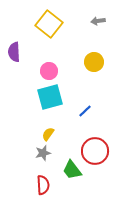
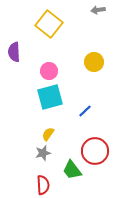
gray arrow: moved 11 px up
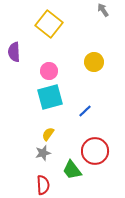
gray arrow: moved 5 px right; rotated 64 degrees clockwise
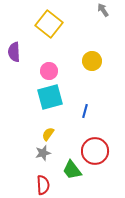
yellow circle: moved 2 px left, 1 px up
blue line: rotated 32 degrees counterclockwise
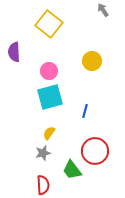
yellow semicircle: moved 1 px right, 1 px up
